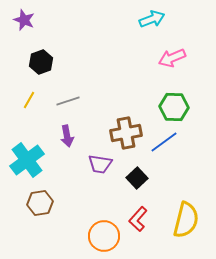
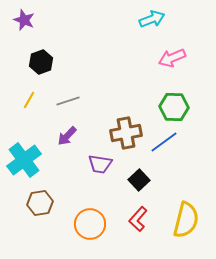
purple arrow: rotated 55 degrees clockwise
cyan cross: moved 3 px left
black square: moved 2 px right, 2 px down
orange circle: moved 14 px left, 12 px up
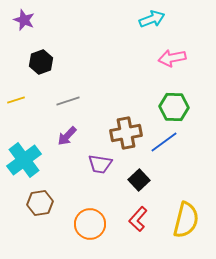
pink arrow: rotated 12 degrees clockwise
yellow line: moved 13 px left; rotated 42 degrees clockwise
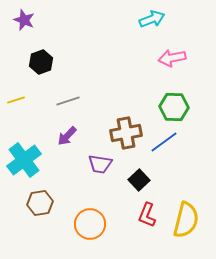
red L-shape: moved 9 px right, 4 px up; rotated 20 degrees counterclockwise
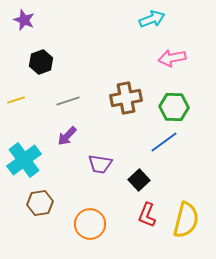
brown cross: moved 35 px up
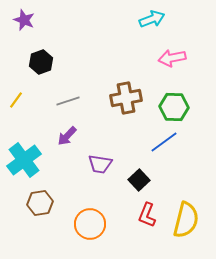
yellow line: rotated 36 degrees counterclockwise
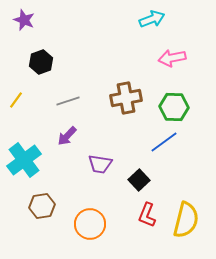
brown hexagon: moved 2 px right, 3 px down
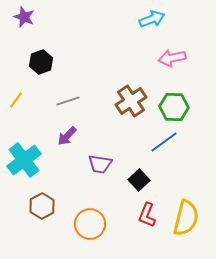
purple star: moved 3 px up
brown cross: moved 5 px right, 3 px down; rotated 24 degrees counterclockwise
brown hexagon: rotated 20 degrees counterclockwise
yellow semicircle: moved 2 px up
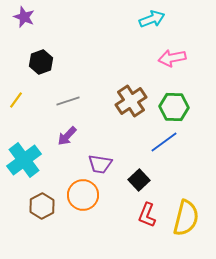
orange circle: moved 7 px left, 29 px up
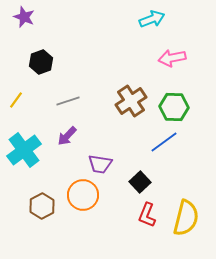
cyan cross: moved 10 px up
black square: moved 1 px right, 2 px down
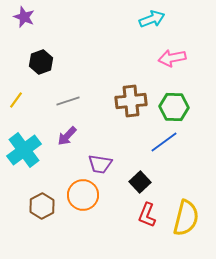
brown cross: rotated 28 degrees clockwise
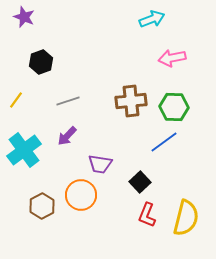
orange circle: moved 2 px left
